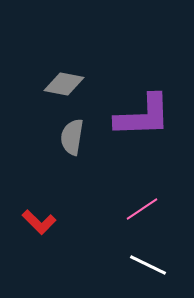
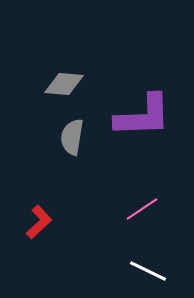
gray diamond: rotated 6 degrees counterclockwise
red L-shape: rotated 88 degrees counterclockwise
white line: moved 6 px down
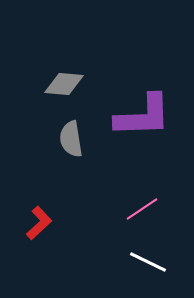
gray semicircle: moved 1 px left, 2 px down; rotated 18 degrees counterclockwise
red L-shape: moved 1 px down
white line: moved 9 px up
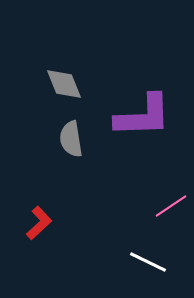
gray diamond: rotated 63 degrees clockwise
pink line: moved 29 px right, 3 px up
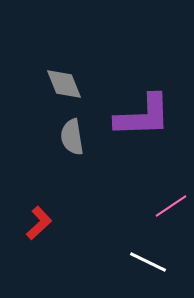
gray semicircle: moved 1 px right, 2 px up
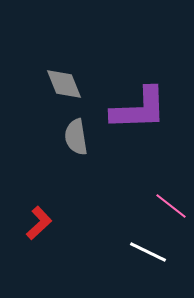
purple L-shape: moved 4 px left, 7 px up
gray semicircle: moved 4 px right
pink line: rotated 72 degrees clockwise
white line: moved 10 px up
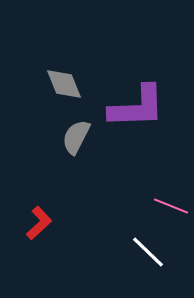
purple L-shape: moved 2 px left, 2 px up
gray semicircle: rotated 36 degrees clockwise
pink line: rotated 16 degrees counterclockwise
white line: rotated 18 degrees clockwise
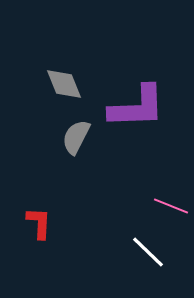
red L-shape: rotated 44 degrees counterclockwise
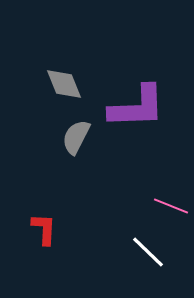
red L-shape: moved 5 px right, 6 px down
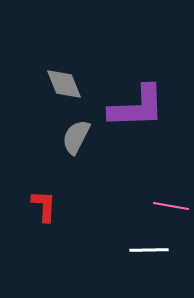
pink line: rotated 12 degrees counterclockwise
red L-shape: moved 23 px up
white line: moved 1 px right, 2 px up; rotated 45 degrees counterclockwise
